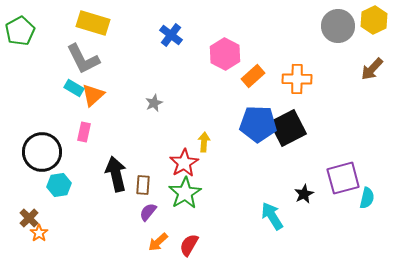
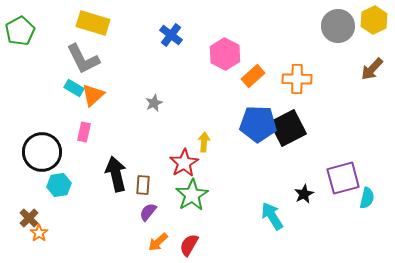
green star: moved 7 px right, 2 px down
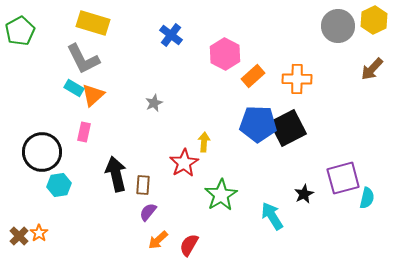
green star: moved 29 px right
brown cross: moved 10 px left, 18 px down
orange arrow: moved 2 px up
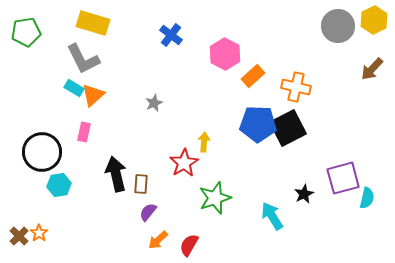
green pentagon: moved 6 px right, 1 px down; rotated 20 degrees clockwise
orange cross: moved 1 px left, 8 px down; rotated 12 degrees clockwise
brown rectangle: moved 2 px left, 1 px up
green star: moved 6 px left, 3 px down; rotated 12 degrees clockwise
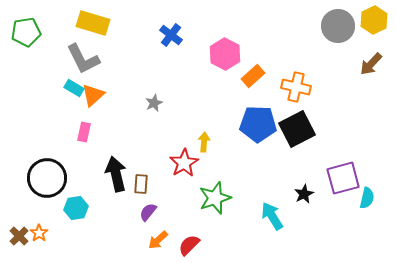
brown arrow: moved 1 px left, 5 px up
black square: moved 9 px right, 1 px down
black circle: moved 5 px right, 26 px down
cyan hexagon: moved 17 px right, 23 px down
red semicircle: rotated 15 degrees clockwise
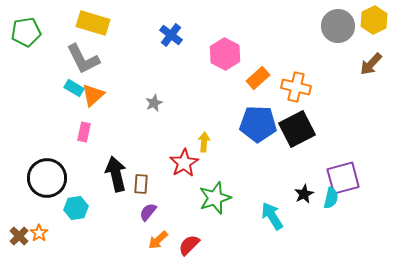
orange rectangle: moved 5 px right, 2 px down
cyan semicircle: moved 36 px left
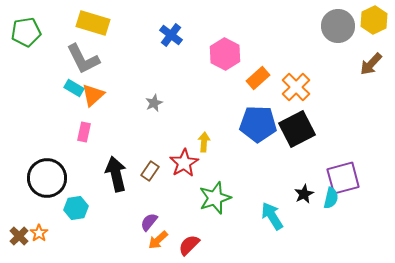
orange cross: rotated 32 degrees clockwise
brown rectangle: moved 9 px right, 13 px up; rotated 30 degrees clockwise
purple semicircle: moved 1 px right, 10 px down
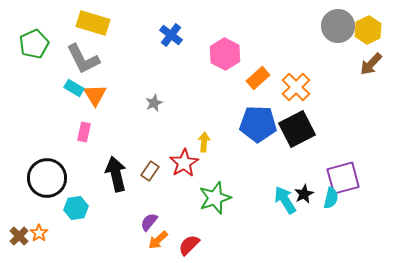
yellow hexagon: moved 6 px left, 10 px down
green pentagon: moved 8 px right, 12 px down; rotated 16 degrees counterclockwise
orange triangle: moved 2 px right; rotated 20 degrees counterclockwise
cyan arrow: moved 13 px right, 16 px up
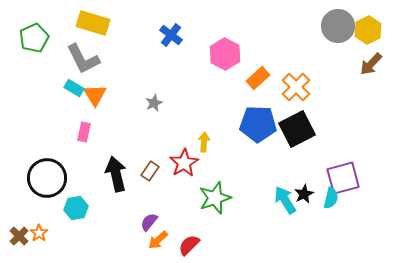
green pentagon: moved 6 px up
